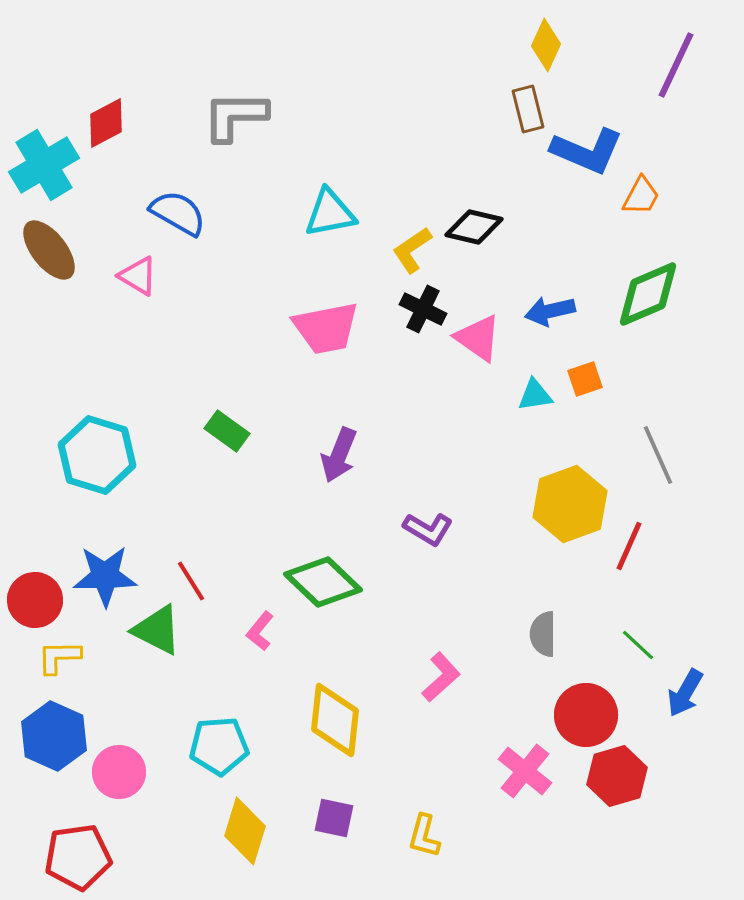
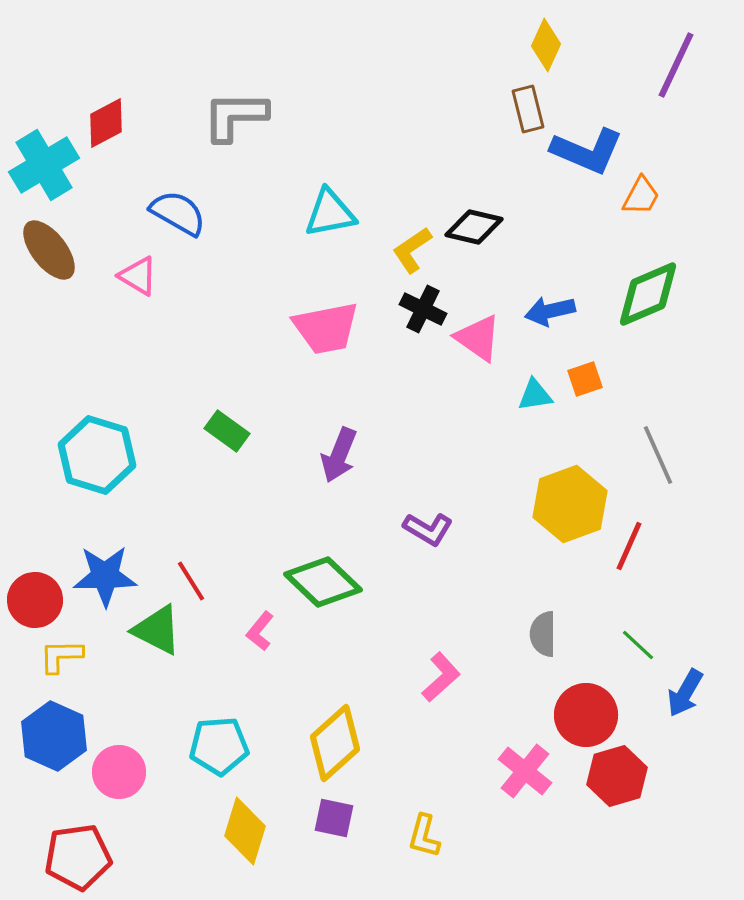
yellow L-shape at (59, 657): moved 2 px right, 1 px up
yellow diamond at (335, 720): moved 23 px down; rotated 42 degrees clockwise
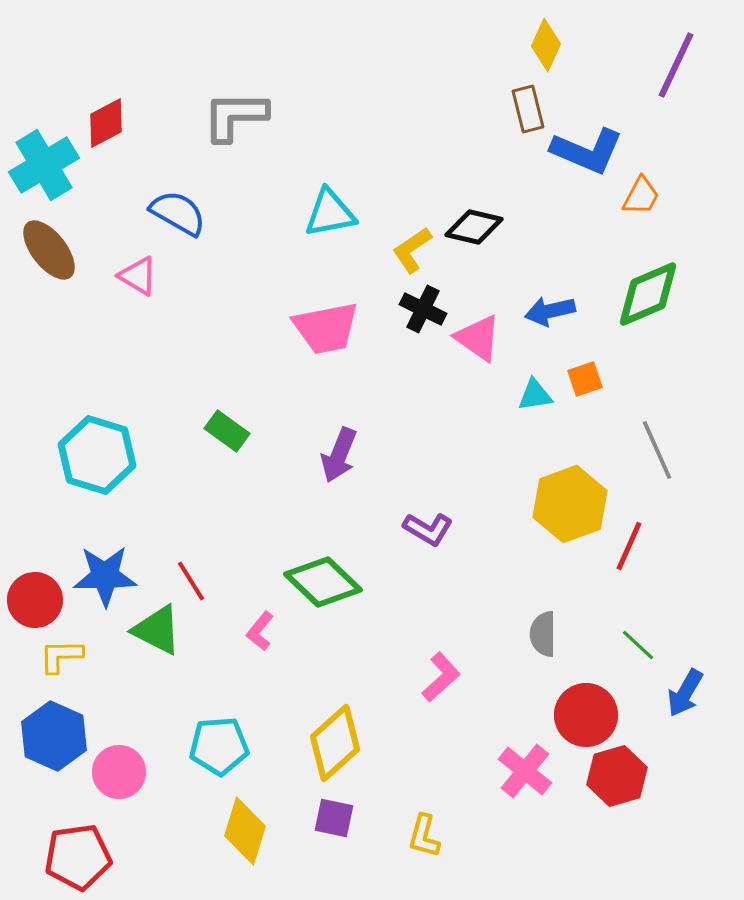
gray line at (658, 455): moved 1 px left, 5 px up
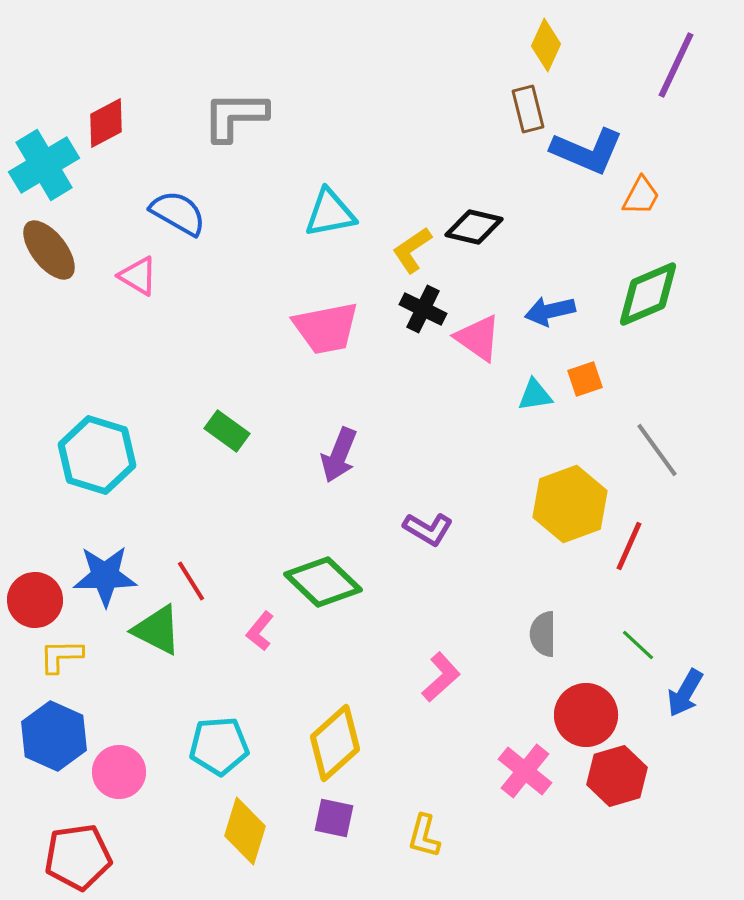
gray line at (657, 450): rotated 12 degrees counterclockwise
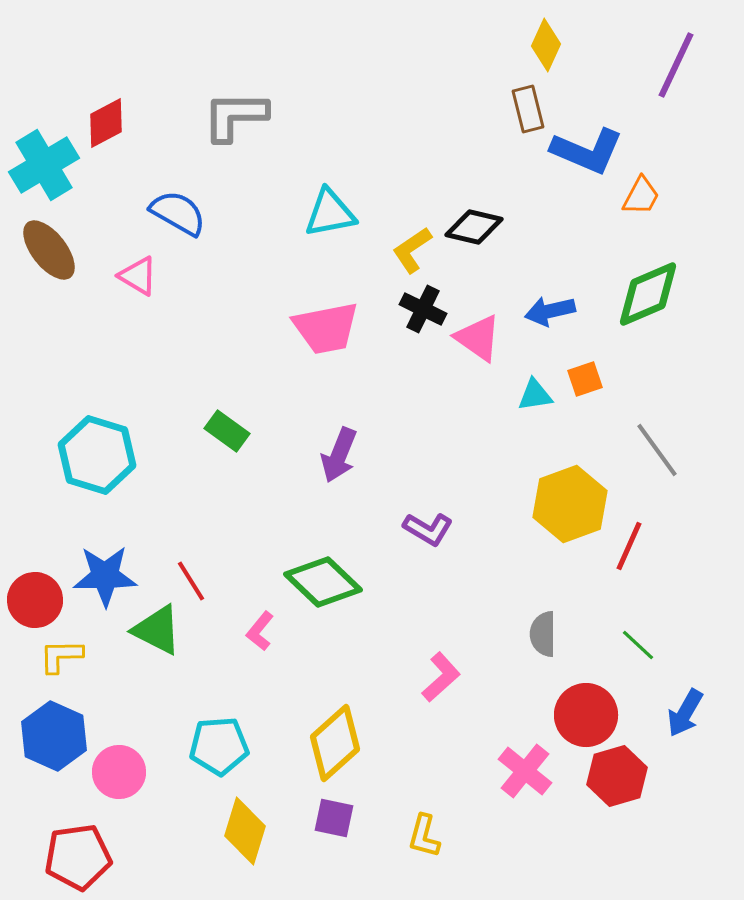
blue arrow at (685, 693): moved 20 px down
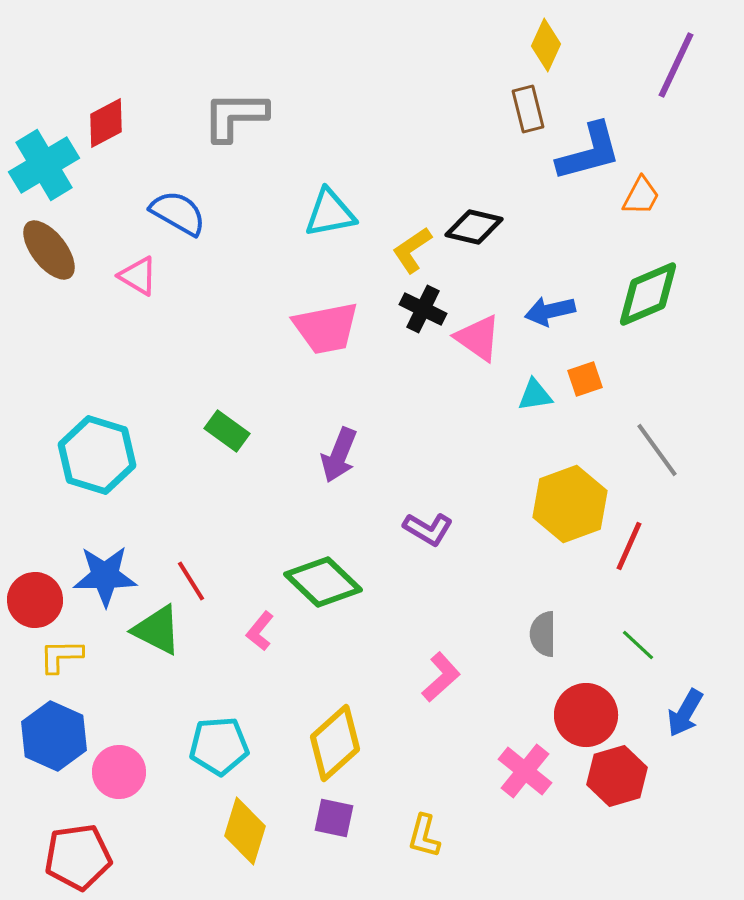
blue L-shape at (587, 151): moved 2 px right, 1 px down; rotated 38 degrees counterclockwise
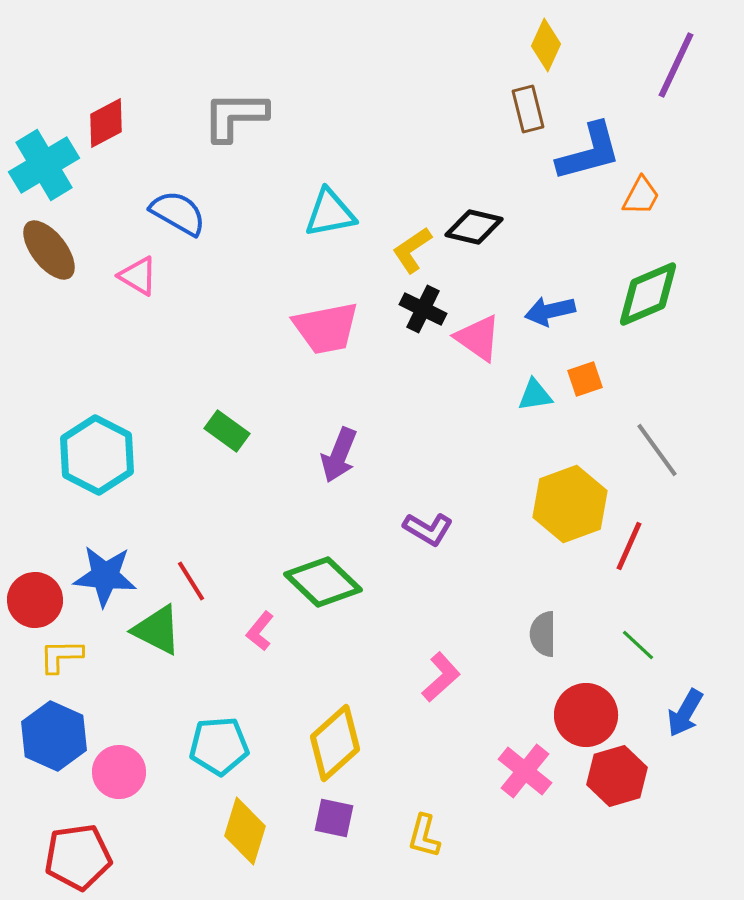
cyan hexagon at (97, 455): rotated 10 degrees clockwise
blue star at (105, 576): rotated 6 degrees clockwise
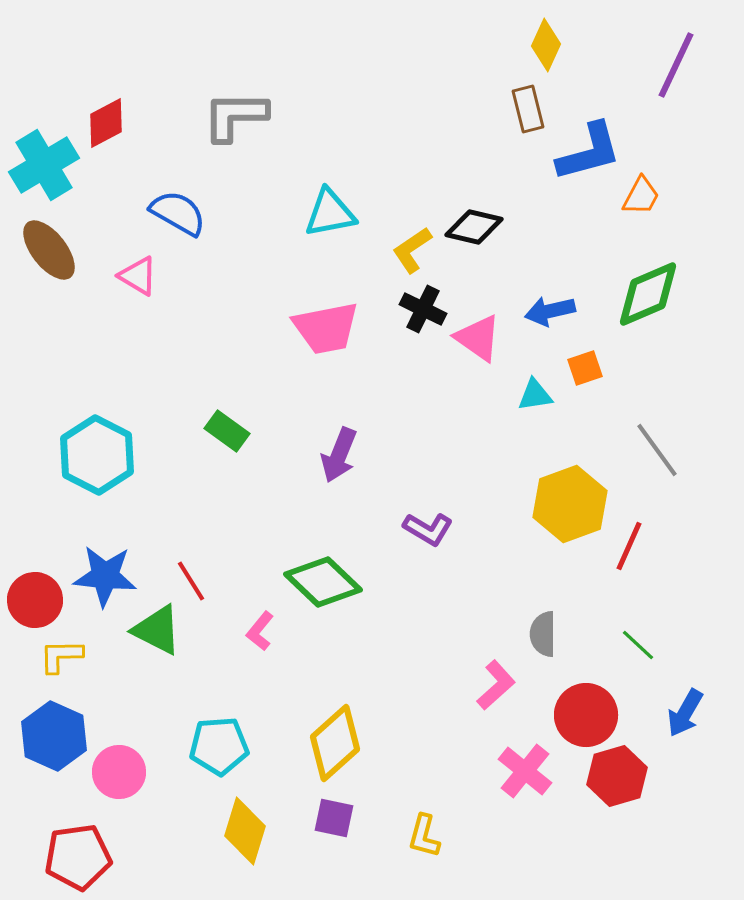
orange square at (585, 379): moved 11 px up
pink L-shape at (441, 677): moved 55 px right, 8 px down
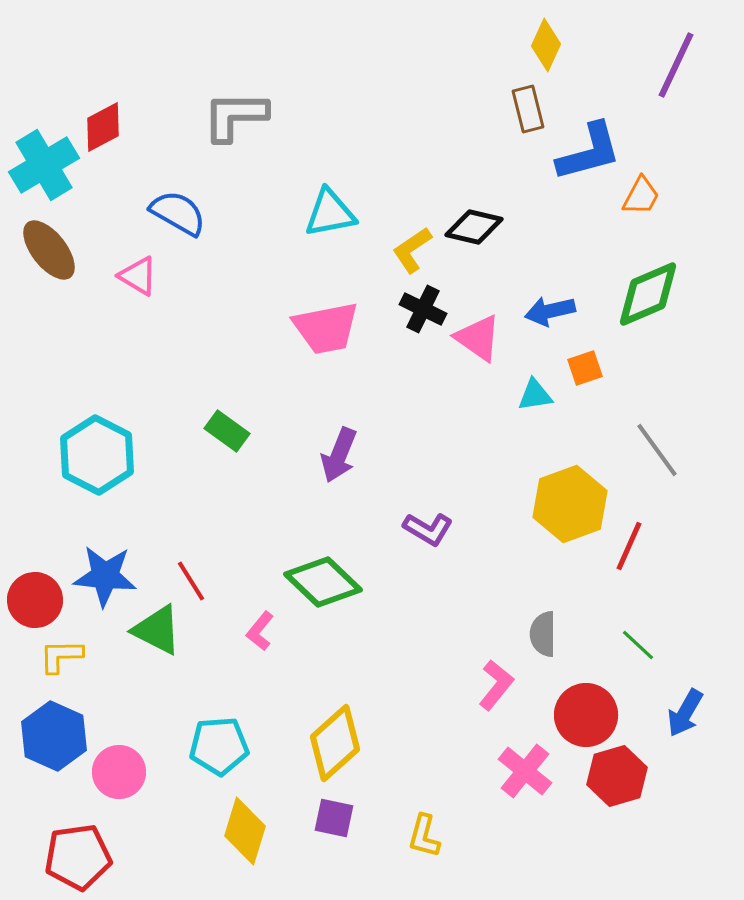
red diamond at (106, 123): moved 3 px left, 4 px down
pink L-shape at (496, 685): rotated 9 degrees counterclockwise
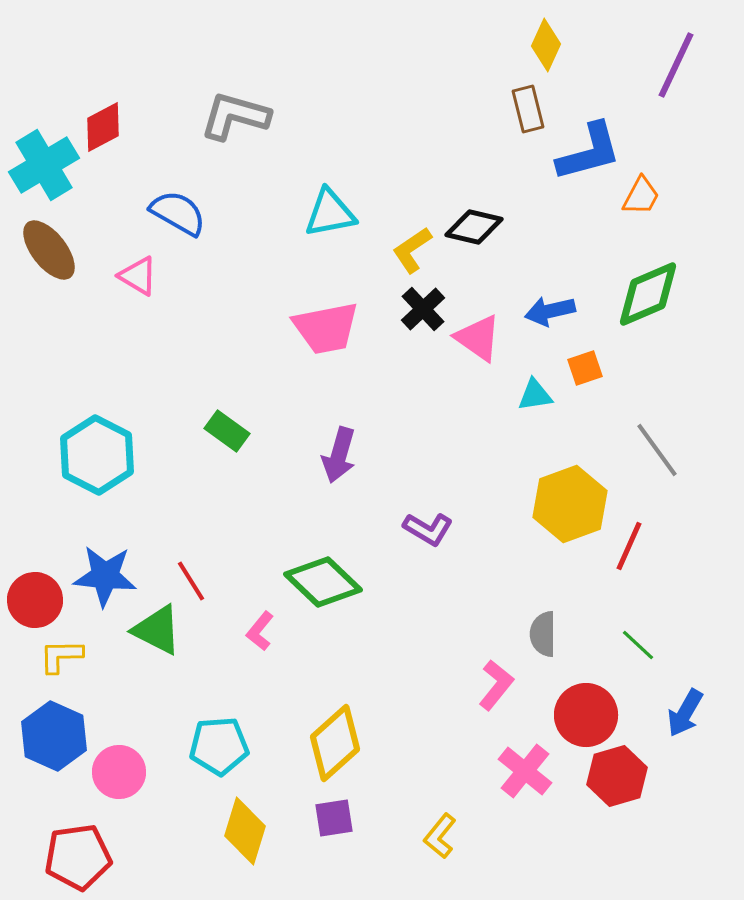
gray L-shape at (235, 116): rotated 16 degrees clockwise
black cross at (423, 309): rotated 21 degrees clockwise
purple arrow at (339, 455): rotated 6 degrees counterclockwise
purple square at (334, 818): rotated 21 degrees counterclockwise
yellow L-shape at (424, 836): moved 16 px right; rotated 24 degrees clockwise
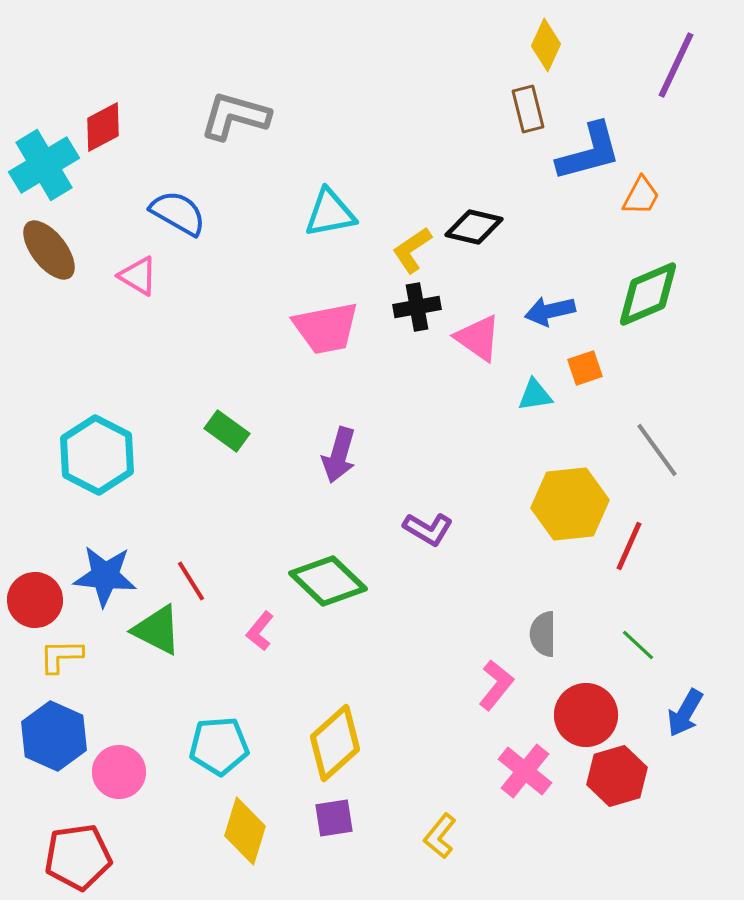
black cross at (423, 309): moved 6 px left, 2 px up; rotated 33 degrees clockwise
yellow hexagon at (570, 504): rotated 14 degrees clockwise
green diamond at (323, 582): moved 5 px right, 1 px up
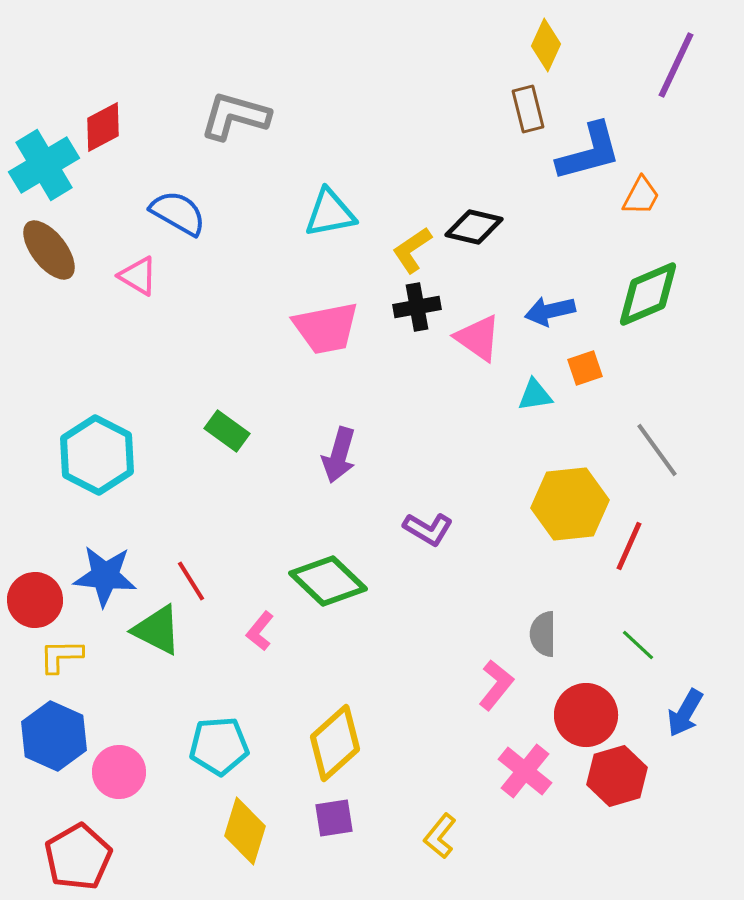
red pentagon at (78, 857): rotated 22 degrees counterclockwise
